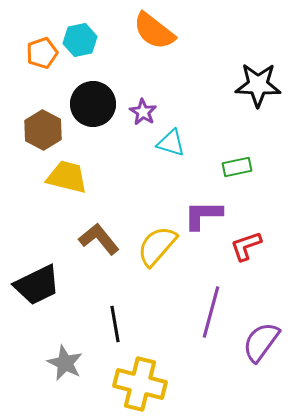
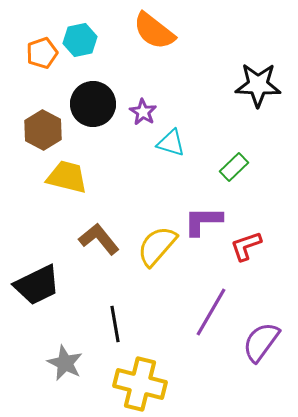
green rectangle: moved 3 px left; rotated 32 degrees counterclockwise
purple L-shape: moved 6 px down
purple line: rotated 15 degrees clockwise
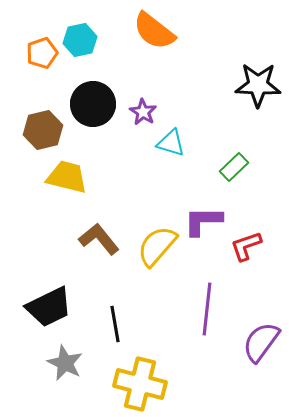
brown hexagon: rotated 18 degrees clockwise
black trapezoid: moved 12 px right, 22 px down
purple line: moved 4 px left, 3 px up; rotated 24 degrees counterclockwise
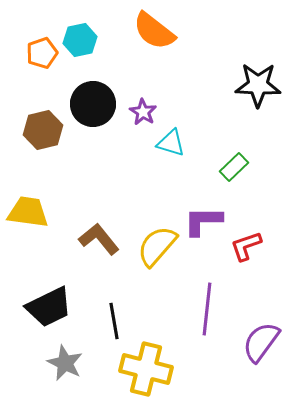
yellow trapezoid: moved 39 px left, 35 px down; rotated 6 degrees counterclockwise
black line: moved 1 px left, 3 px up
yellow cross: moved 6 px right, 15 px up
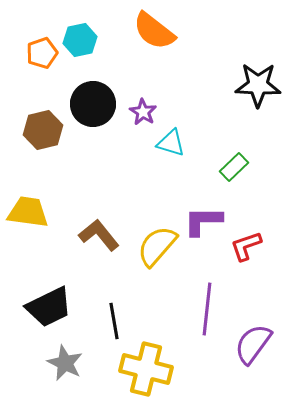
brown L-shape: moved 4 px up
purple semicircle: moved 8 px left, 2 px down
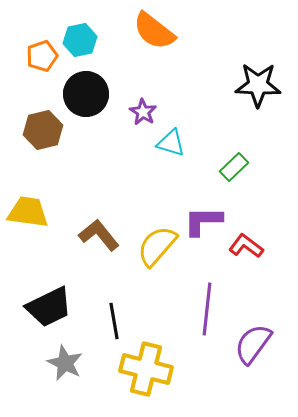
orange pentagon: moved 3 px down
black circle: moved 7 px left, 10 px up
red L-shape: rotated 56 degrees clockwise
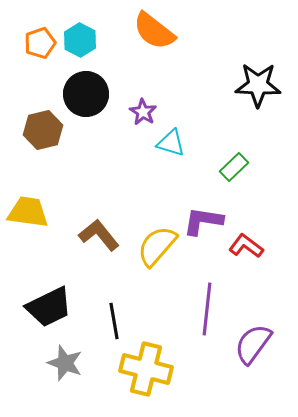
cyan hexagon: rotated 20 degrees counterclockwise
orange pentagon: moved 2 px left, 13 px up
purple L-shape: rotated 9 degrees clockwise
gray star: rotated 6 degrees counterclockwise
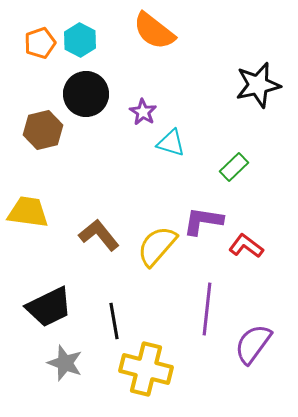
black star: rotated 15 degrees counterclockwise
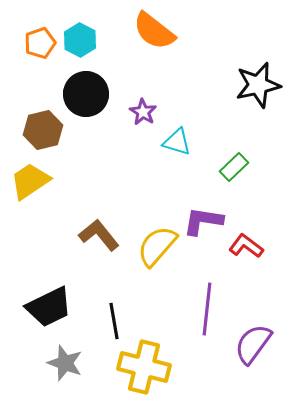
cyan triangle: moved 6 px right, 1 px up
yellow trapezoid: moved 2 px right, 31 px up; rotated 42 degrees counterclockwise
yellow cross: moved 2 px left, 2 px up
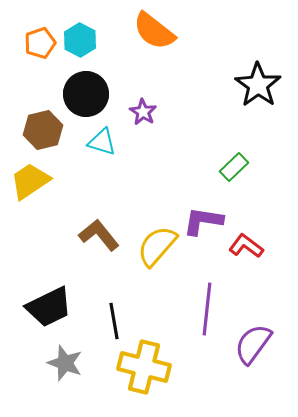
black star: rotated 24 degrees counterclockwise
cyan triangle: moved 75 px left
